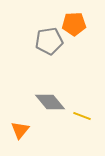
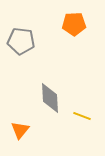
gray pentagon: moved 28 px left; rotated 16 degrees clockwise
gray diamond: moved 4 px up; rotated 36 degrees clockwise
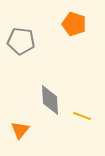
orange pentagon: rotated 20 degrees clockwise
gray diamond: moved 2 px down
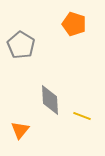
gray pentagon: moved 4 px down; rotated 24 degrees clockwise
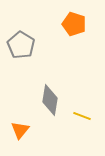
gray diamond: rotated 12 degrees clockwise
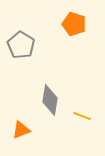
orange triangle: moved 1 px right; rotated 30 degrees clockwise
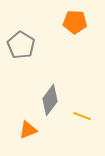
orange pentagon: moved 1 px right, 2 px up; rotated 15 degrees counterclockwise
gray diamond: rotated 28 degrees clockwise
orange triangle: moved 7 px right
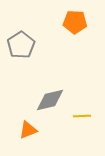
gray pentagon: rotated 8 degrees clockwise
gray diamond: rotated 40 degrees clockwise
yellow line: rotated 24 degrees counterclockwise
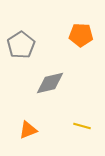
orange pentagon: moved 6 px right, 13 px down
gray diamond: moved 17 px up
yellow line: moved 10 px down; rotated 18 degrees clockwise
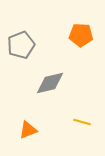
gray pentagon: rotated 12 degrees clockwise
yellow line: moved 4 px up
